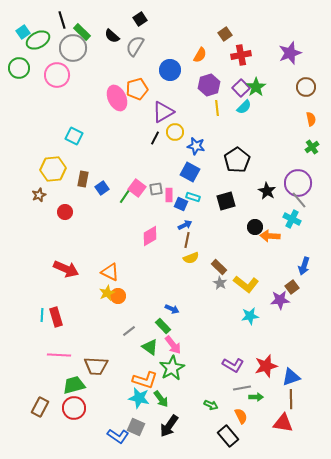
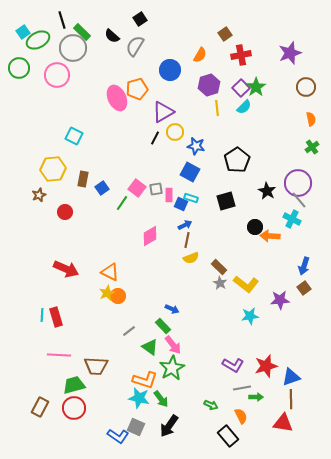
green line at (125, 196): moved 3 px left, 7 px down
cyan rectangle at (193, 197): moved 2 px left, 1 px down
brown square at (292, 287): moved 12 px right, 1 px down
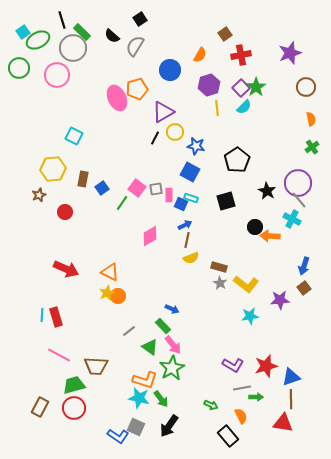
brown rectangle at (219, 267): rotated 28 degrees counterclockwise
pink line at (59, 355): rotated 25 degrees clockwise
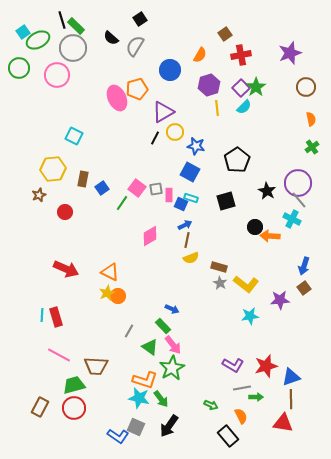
green rectangle at (82, 32): moved 6 px left, 6 px up
black semicircle at (112, 36): moved 1 px left, 2 px down
gray line at (129, 331): rotated 24 degrees counterclockwise
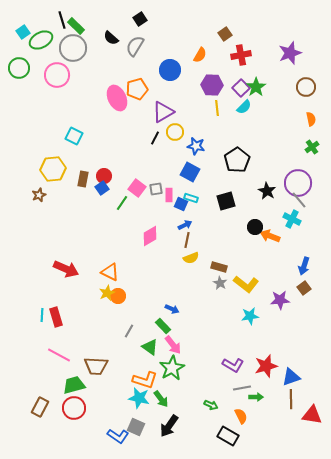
green ellipse at (38, 40): moved 3 px right
purple hexagon at (209, 85): moved 3 px right; rotated 20 degrees clockwise
red circle at (65, 212): moved 39 px right, 36 px up
orange arrow at (270, 236): rotated 18 degrees clockwise
red triangle at (283, 423): moved 29 px right, 8 px up
black rectangle at (228, 436): rotated 20 degrees counterclockwise
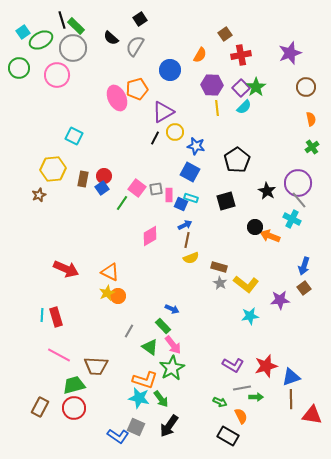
green arrow at (211, 405): moved 9 px right, 3 px up
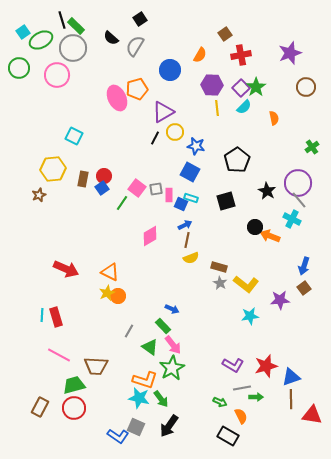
orange semicircle at (311, 119): moved 37 px left, 1 px up
